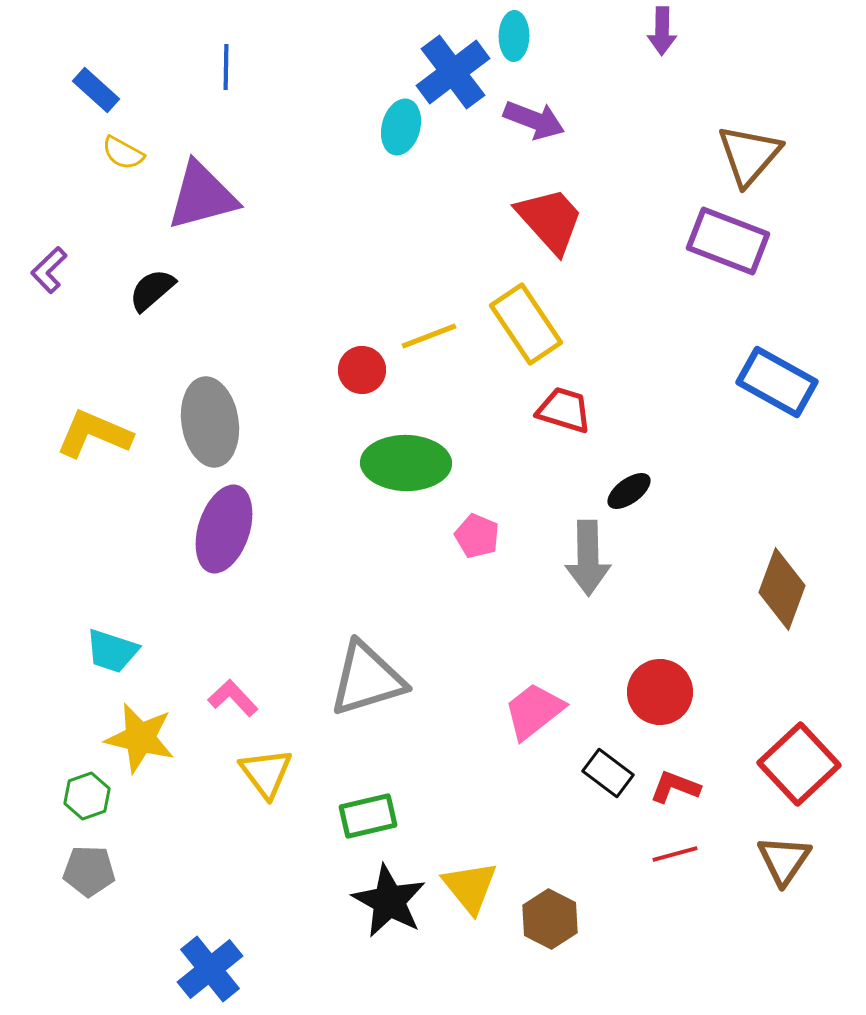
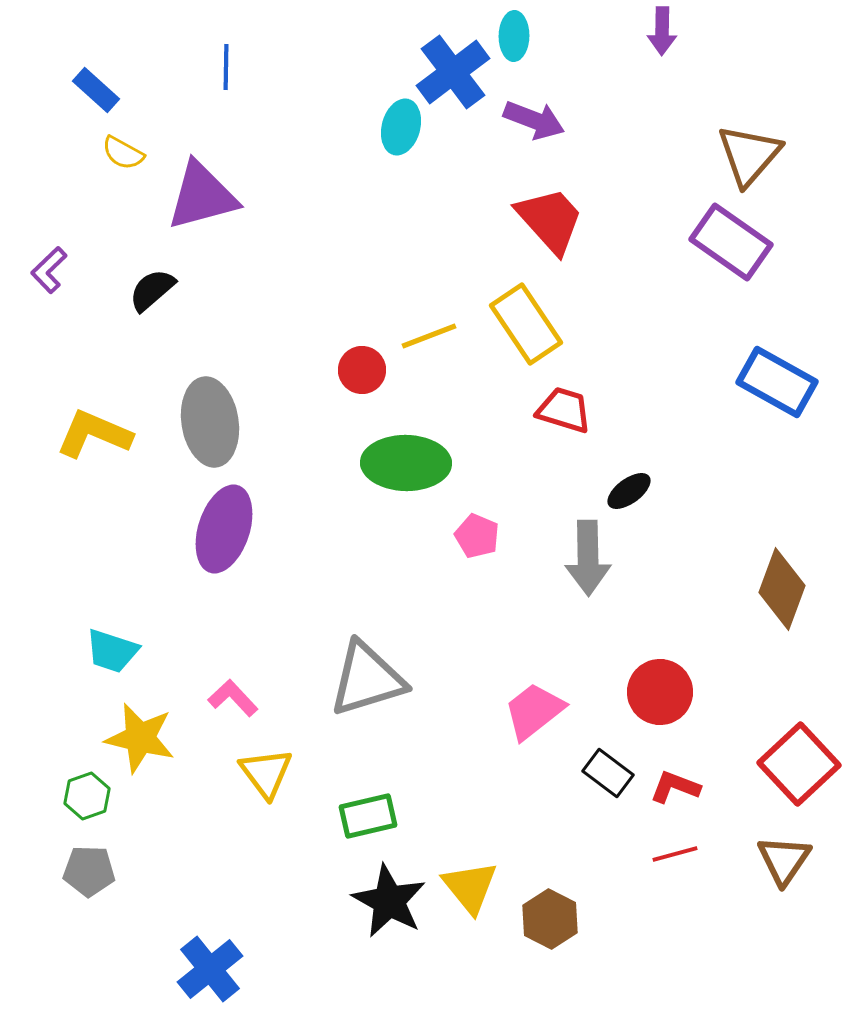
purple rectangle at (728, 241): moved 3 px right, 1 px down; rotated 14 degrees clockwise
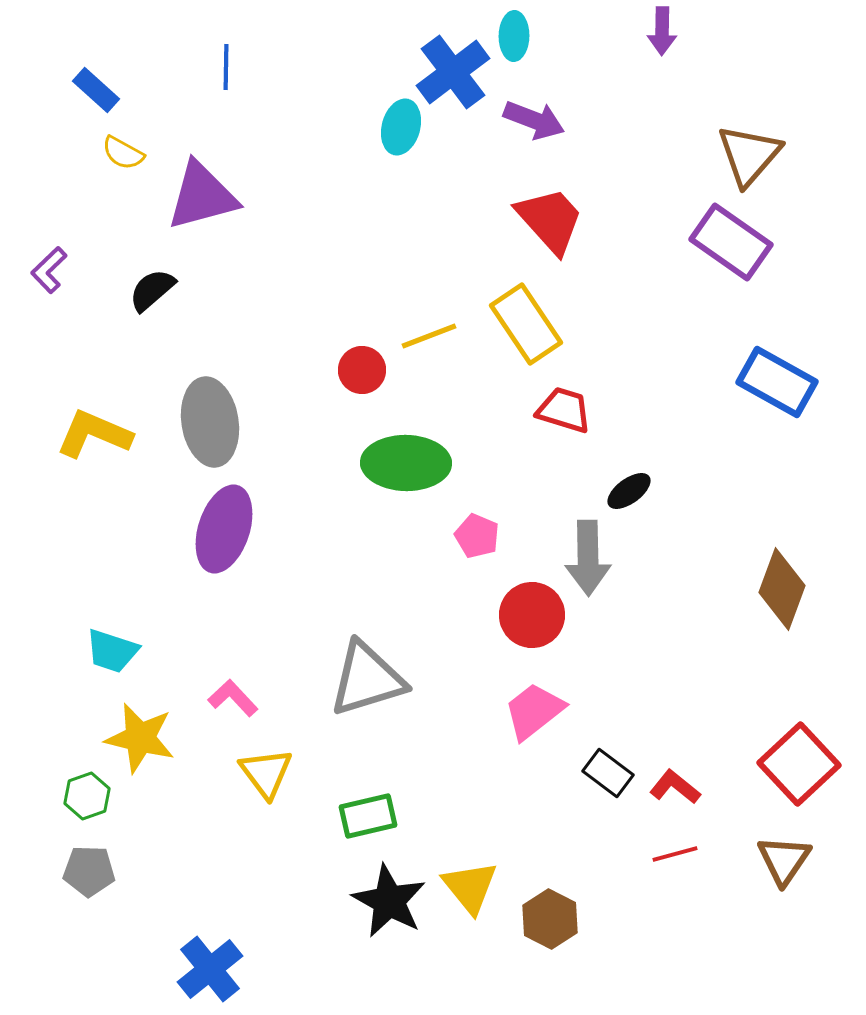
red circle at (660, 692): moved 128 px left, 77 px up
red L-shape at (675, 787): rotated 18 degrees clockwise
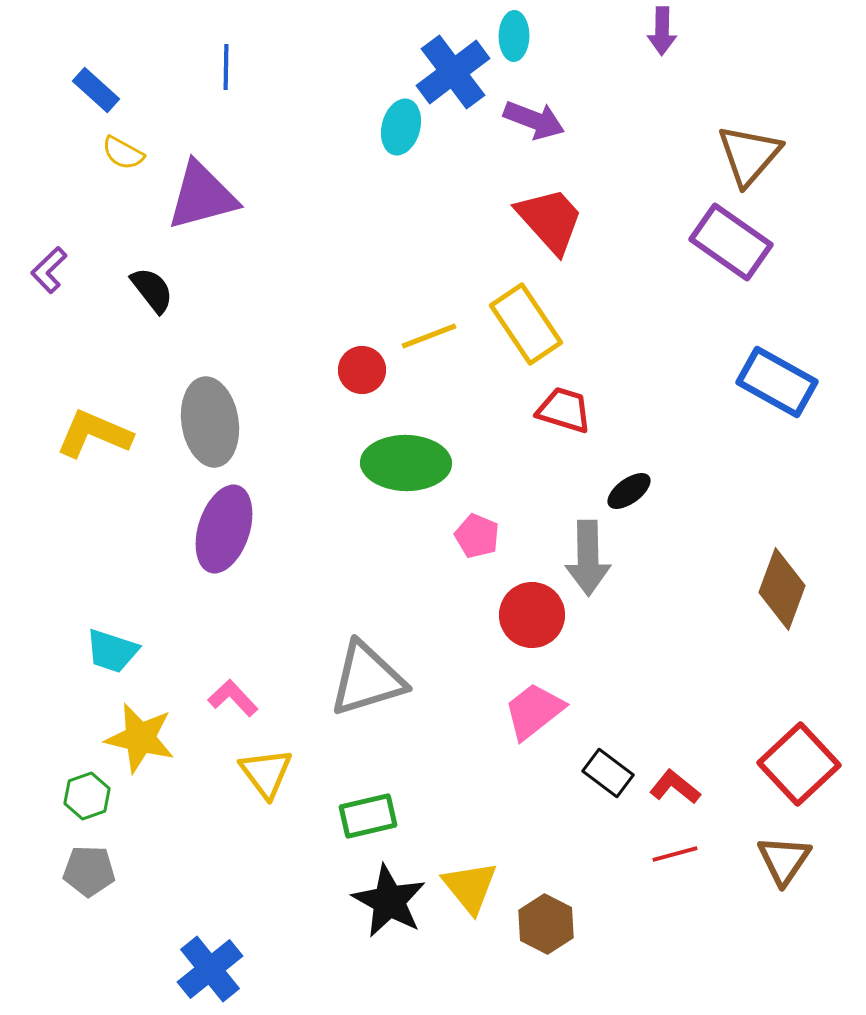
black semicircle at (152, 290): rotated 93 degrees clockwise
brown hexagon at (550, 919): moved 4 px left, 5 px down
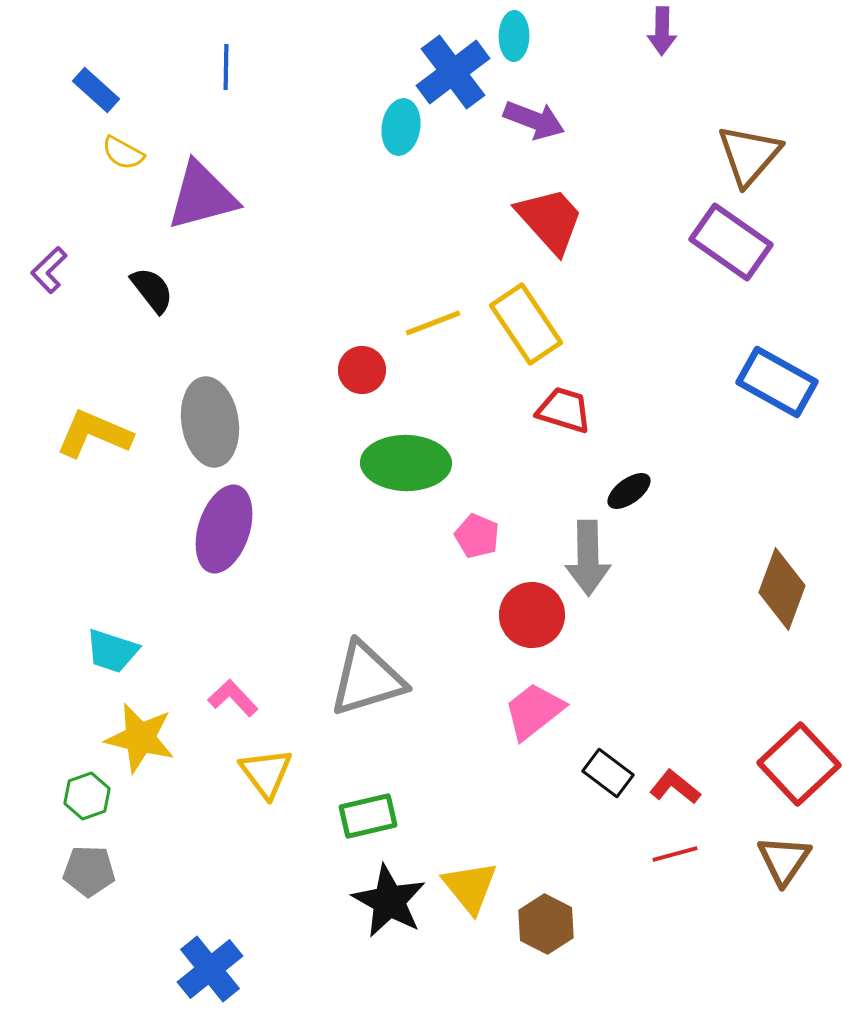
cyan ellipse at (401, 127): rotated 6 degrees counterclockwise
yellow line at (429, 336): moved 4 px right, 13 px up
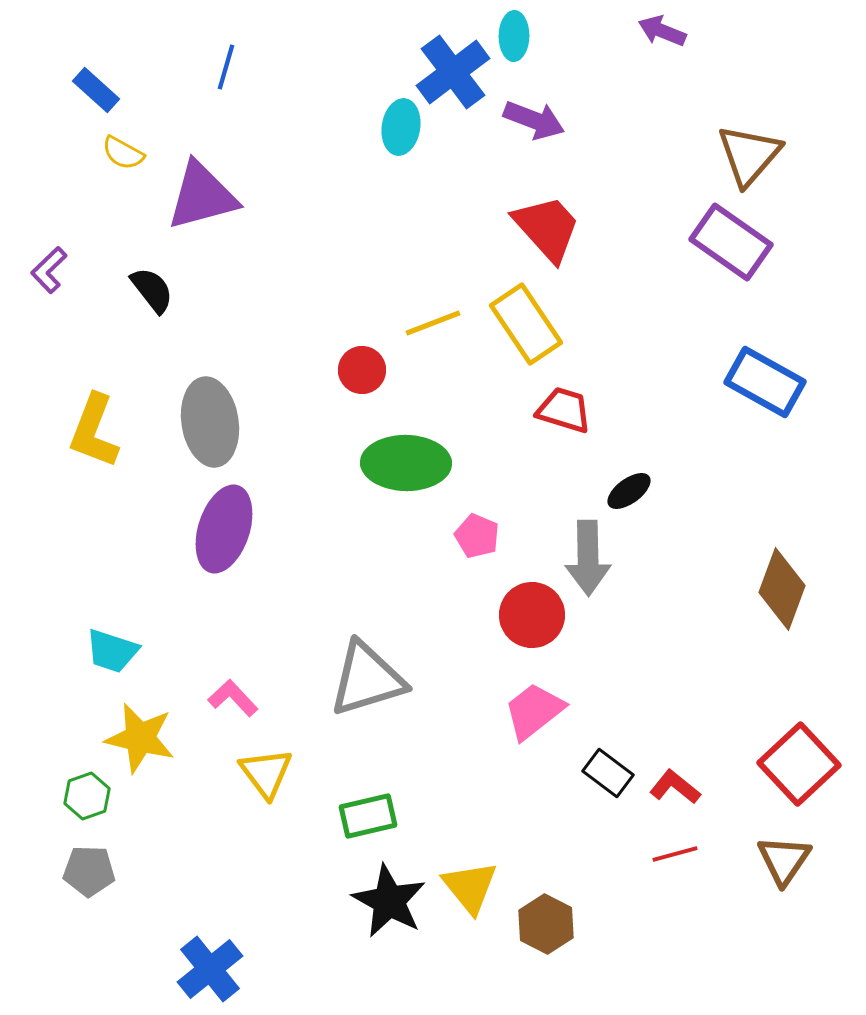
purple arrow at (662, 31): rotated 111 degrees clockwise
blue line at (226, 67): rotated 15 degrees clockwise
red trapezoid at (550, 220): moved 3 px left, 8 px down
blue rectangle at (777, 382): moved 12 px left
yellow L-shape at (94, 434): moved 3 px up; rotated 92 degrees counterclockwise
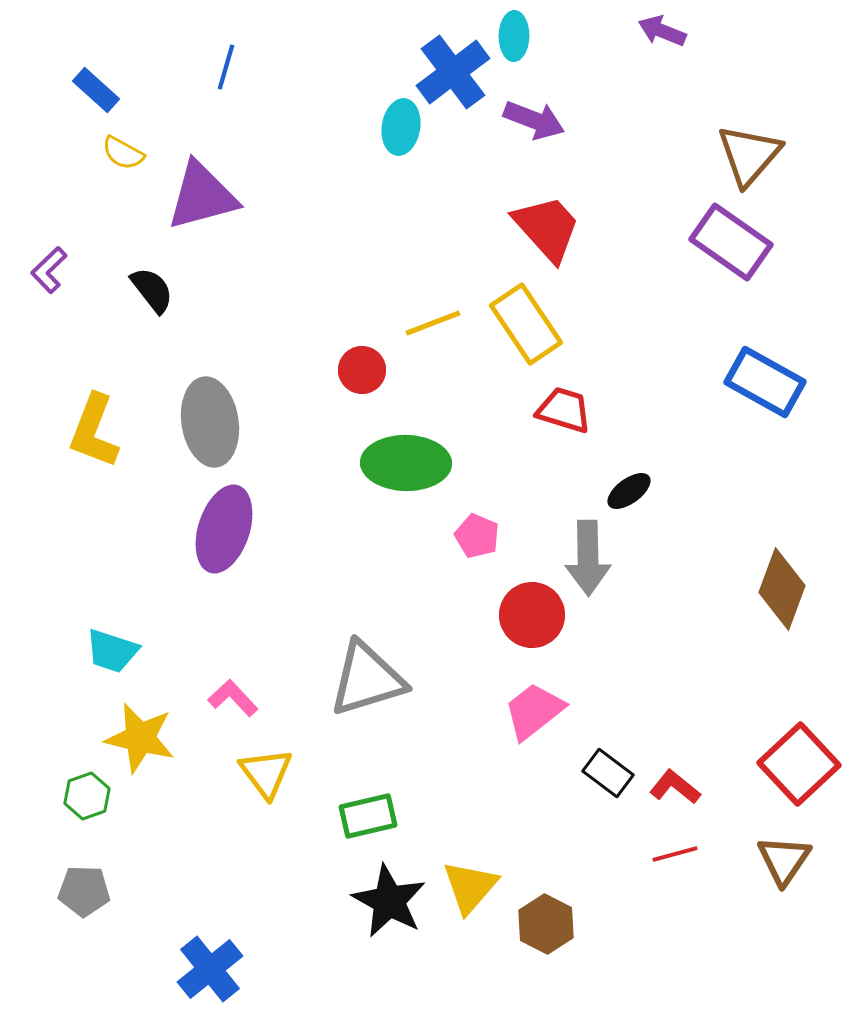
gray pentagon at (89, 871): moved 5 px left, 20 px down
yellow triangle at (470, 887): rotated 20 degrees clockwise
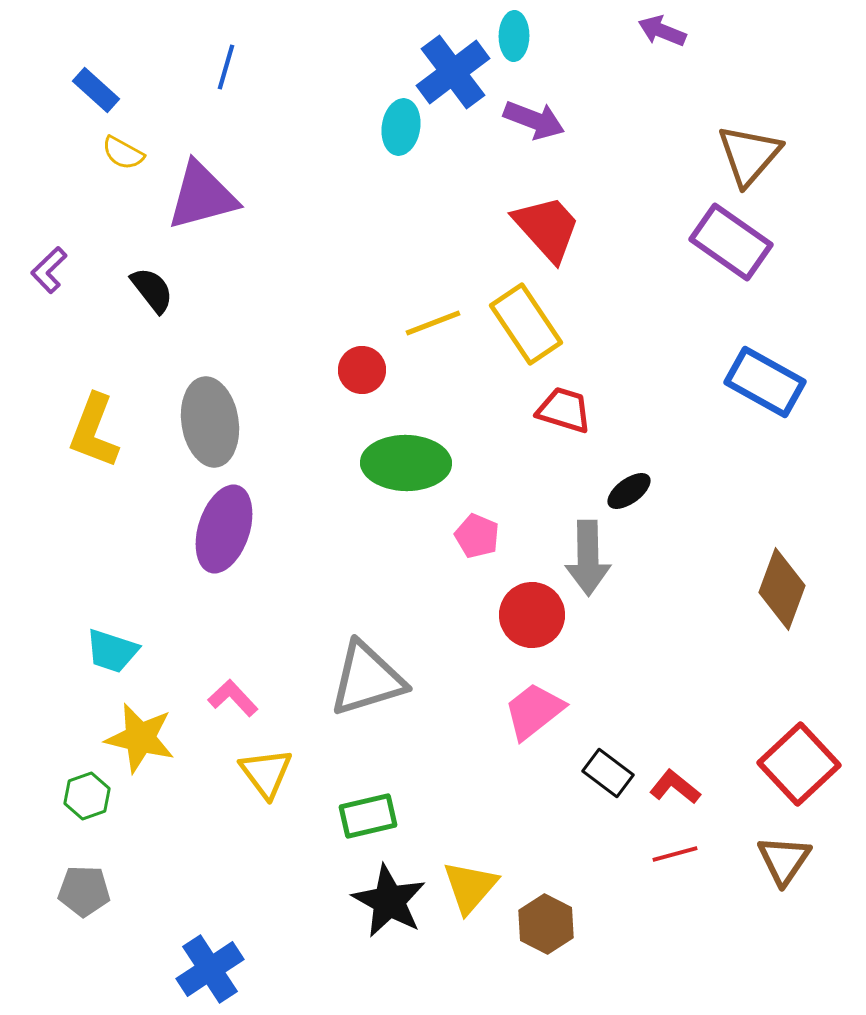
blue cross at (210, 969): rotated 6 degrees clockwise
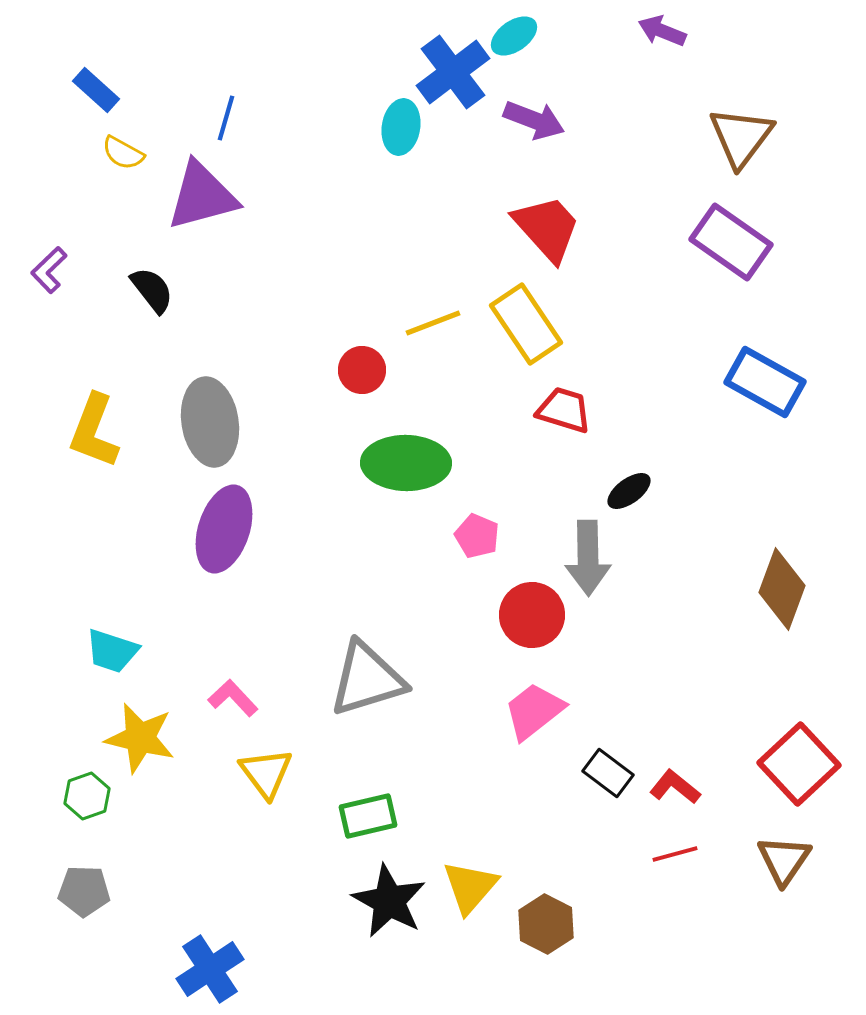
cyan ellipse at (514, 36): rotated 54 degrees clockwise
blue line at (226, 67): moved 51 px down
brown triangle at (749, 155): moved 8 px left, 18 px up; rotated 4 degrees counterclockwise
